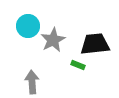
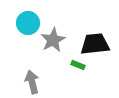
cyan circle: moved 3 px up
gray arrow: rotated 10 degrees counterclockwise
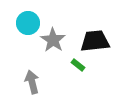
gray star: rotated 10 degrees counterclockwise
black trapezoid: moved 3 px up
green rectangle: rotated 16 degrees clockwise
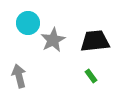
gray star: rotated 10 degrees clockwise
green rectangle: moved 13 px right, 11 px down; rotated 16 degrees clockwise
gray arrow: moved 13 px left, 6 px up
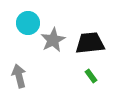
black trapezoid: moved 5 px left, 2 px down
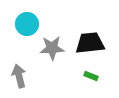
cyan circle: moved 1 px left, 1 px down
gray star: moved 1 px left, 8 px down; rotated 25 degrees clockwise
green rectangle: rotated 32 degrees counterclockwise
